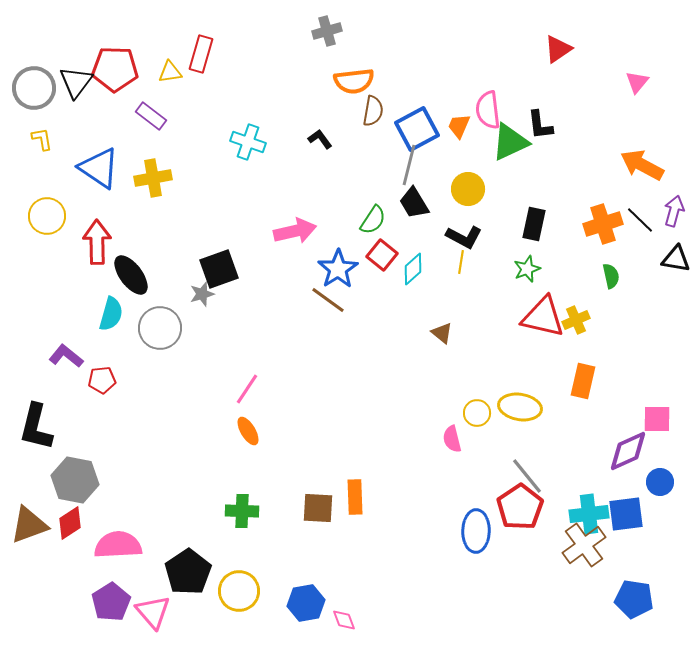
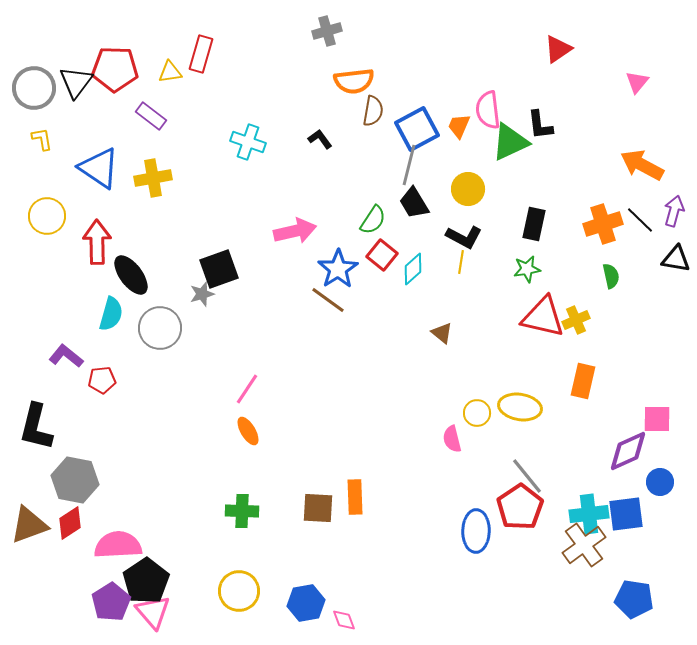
green star at (527, 269): rotated 12 degrees clockwise
black pentagon at (188, 572): moved 42 px left, 9 px down
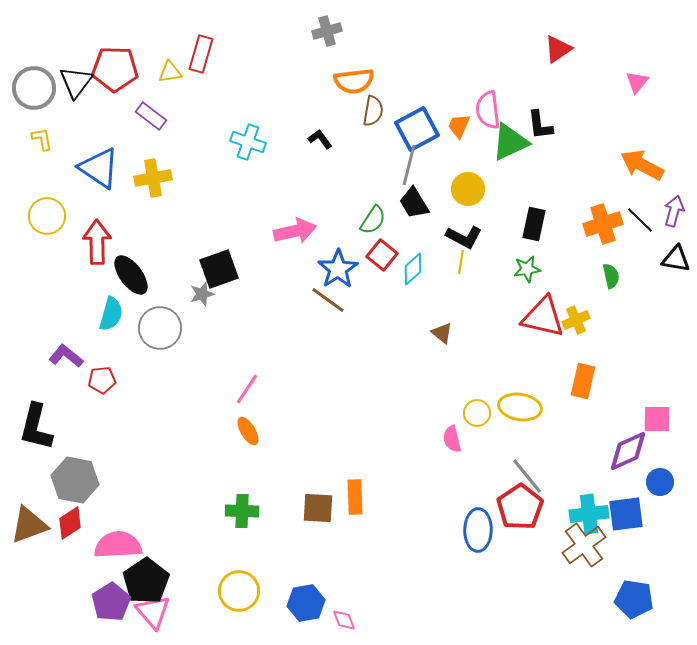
blue ellipse at (476, 531): moved 2 px right, 1 px up
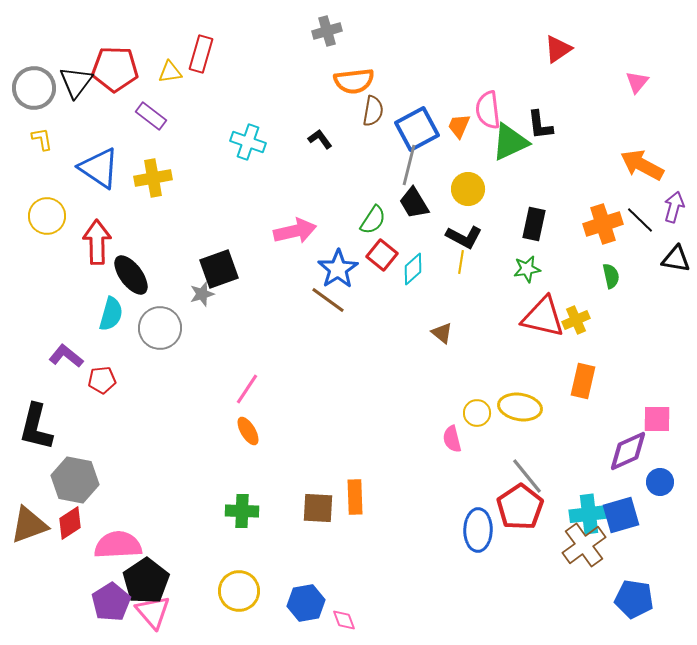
purple arrow at (674, 211): moved 4 px up
blue square at (626, 514): moved 5 px left, 1 px down; rotated 9 degrees counterclockwise
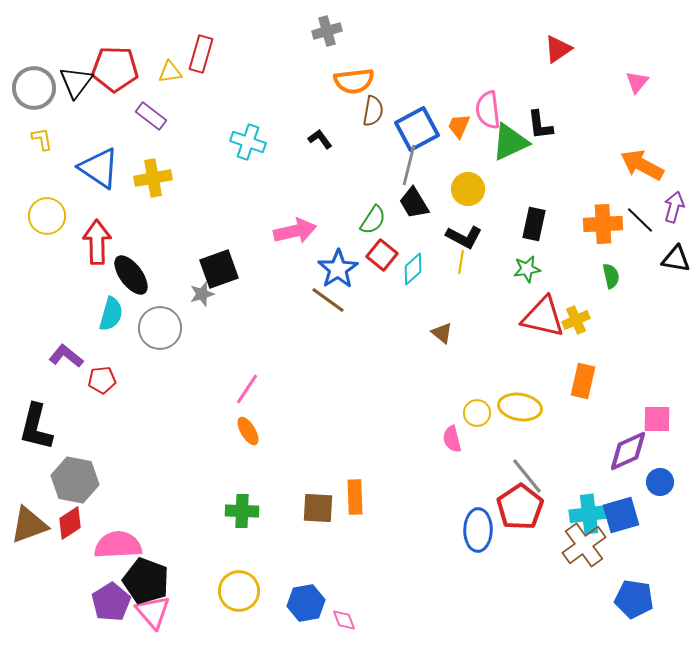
orange cross at (603, 224): rotated 15 degrees clockwise
black pentagon at (146, 581): rotated 18 degrees counterclockwise
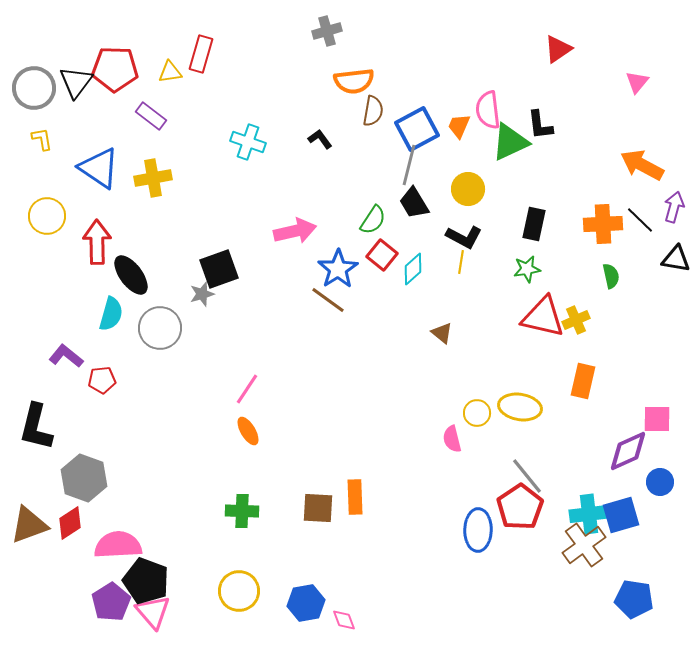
gray hexagon at (75, 480): moved 9 px right, 2 px up; rotated 9 degrees clockwise
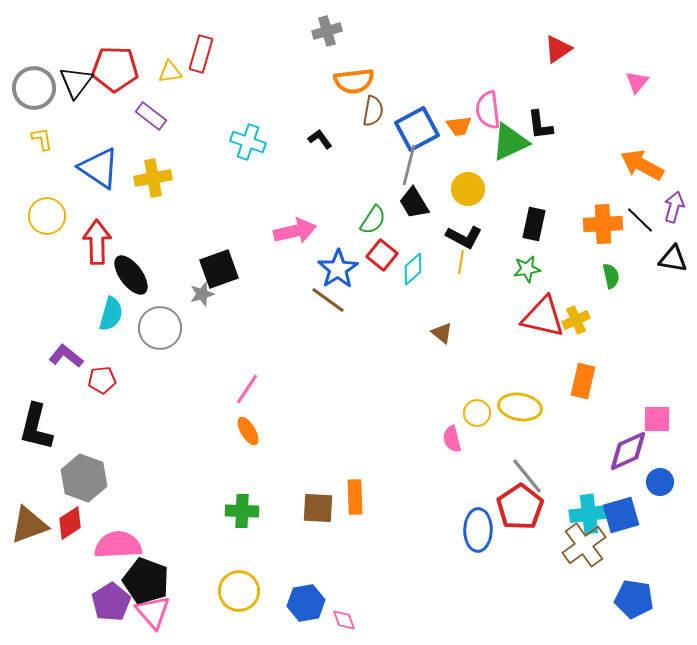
orange trapezoid at (459, 126): rotated 120 degrees counterclockwise
black triangle at (676, 259): moved 3 px left
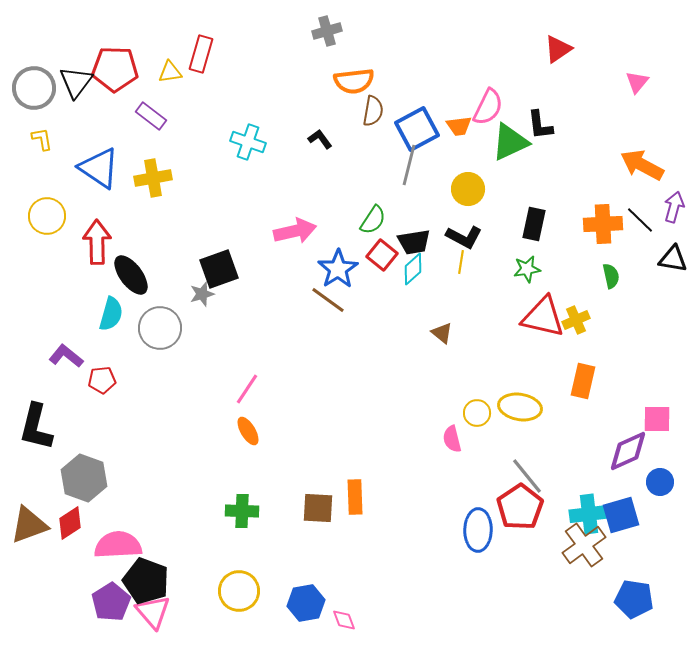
pink semicircle at (488, 110): moved 3 px up; rotated 147 degrees counterclockwise
black trapezoid at (414, 203): moved 39 px down; rotated 68 degrees counterclockwise
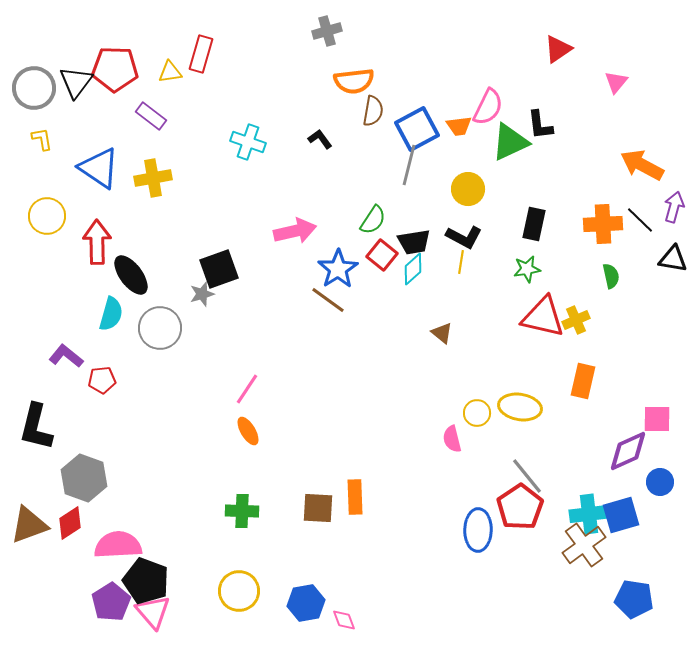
pink triangle at (637, 82): moved 21 px left
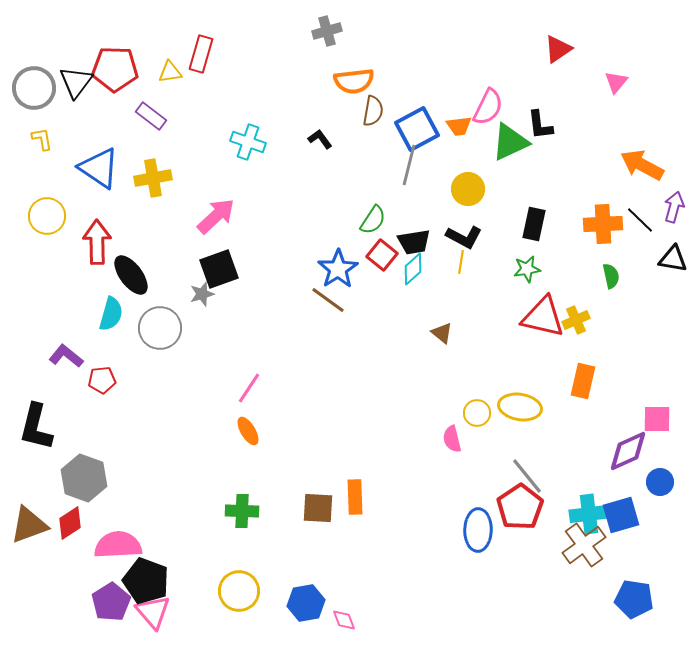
pink arrow at (295, 231): moved 79 px left, 15 px up; rotated 30 degrees counterclockwise
pink line at (247, 389): moved 2 px right, 1 px up
